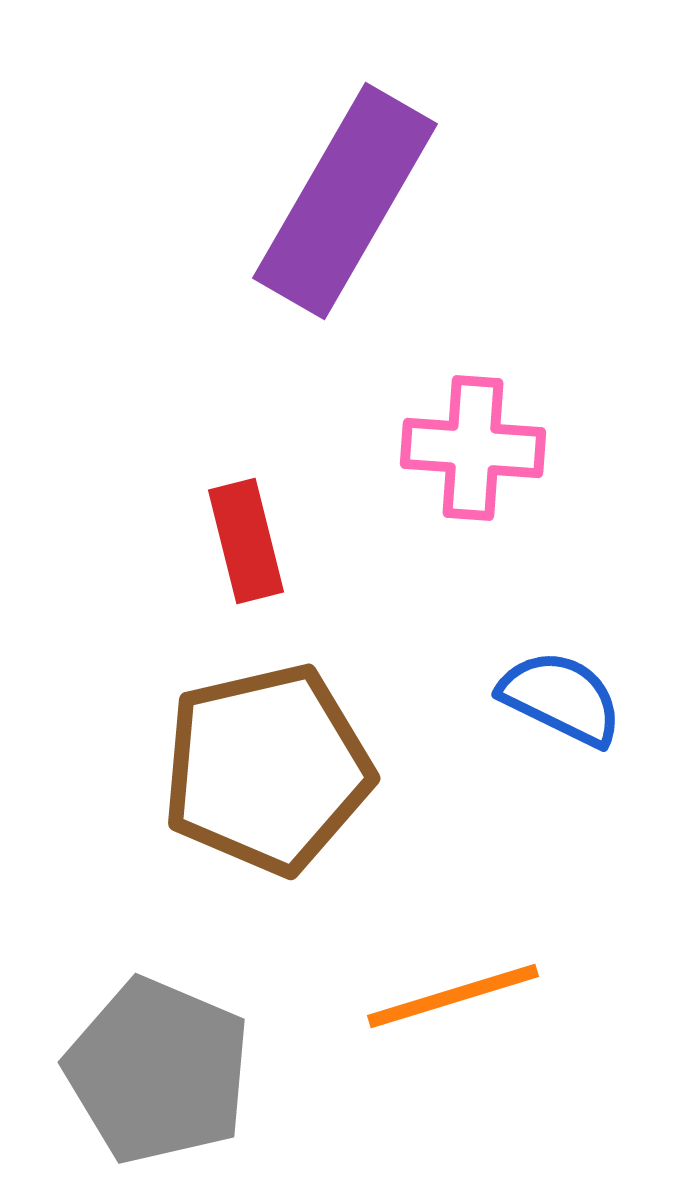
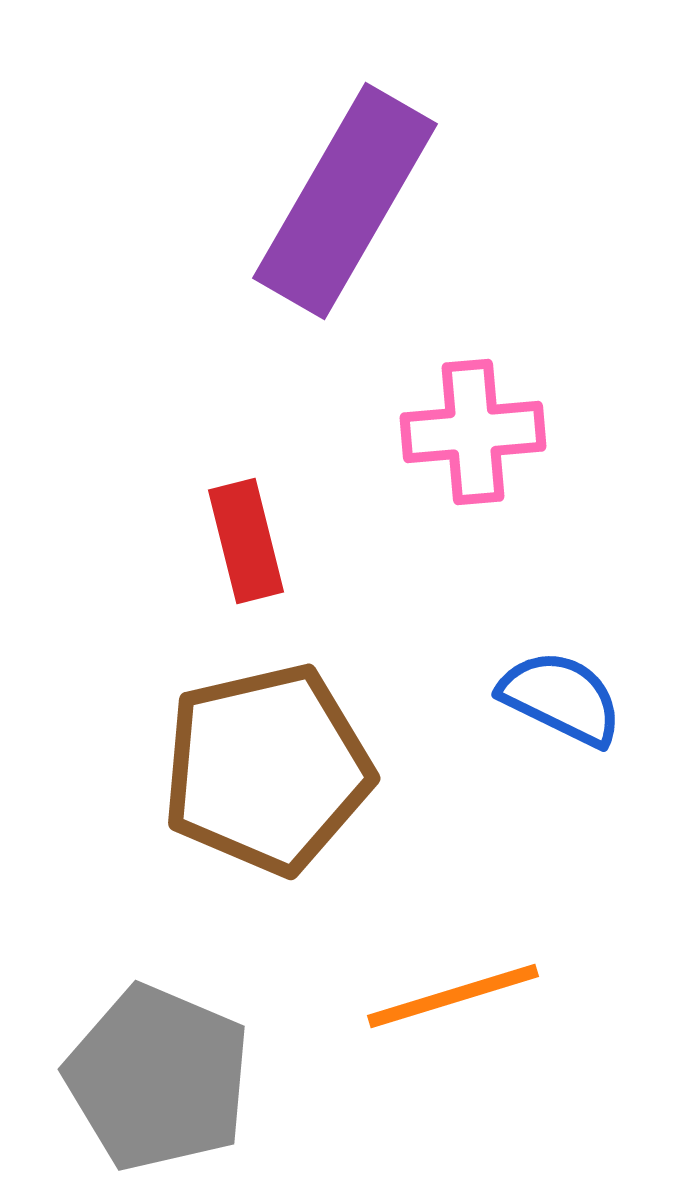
pink cross: moved 16 px up; rotated 9 degrees counterclockwise
gray pentagon: moved 7 px down
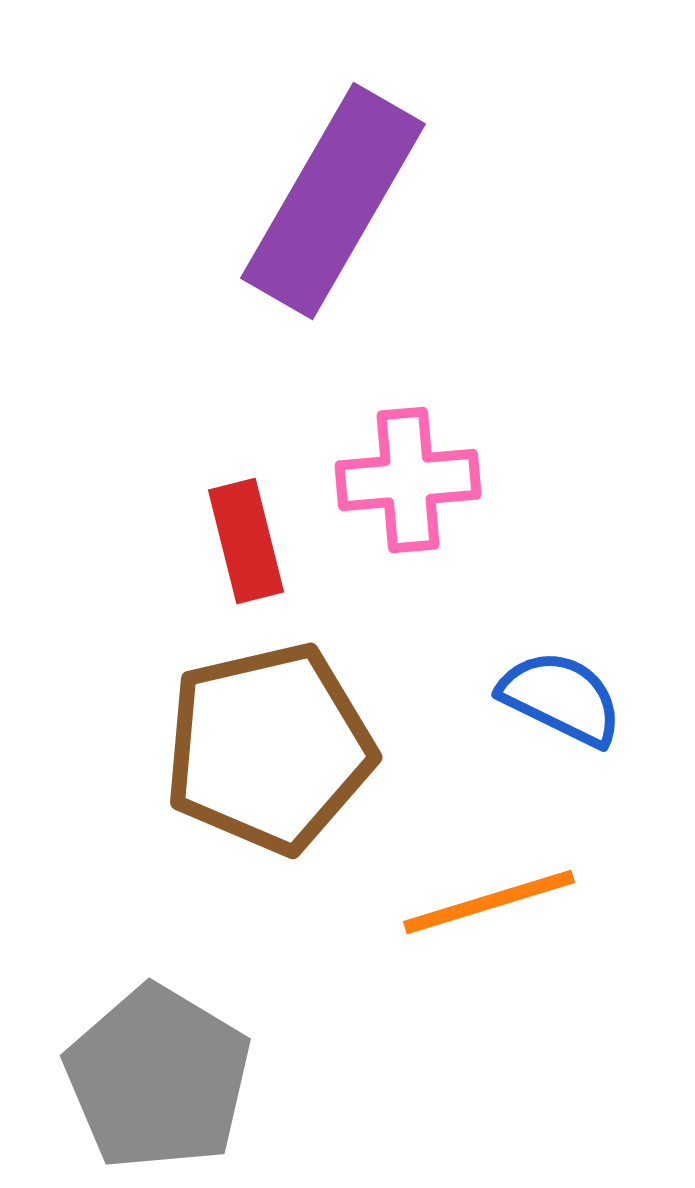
purple rectangle: moved 12 px left
pink cross: moved 65 px left, 48 px down
brown pentagon: moved 2 px right, 21 px up
orange line: moved 36 px right, 94 px up
gray pentagon: rotated 8 degrees clockwise
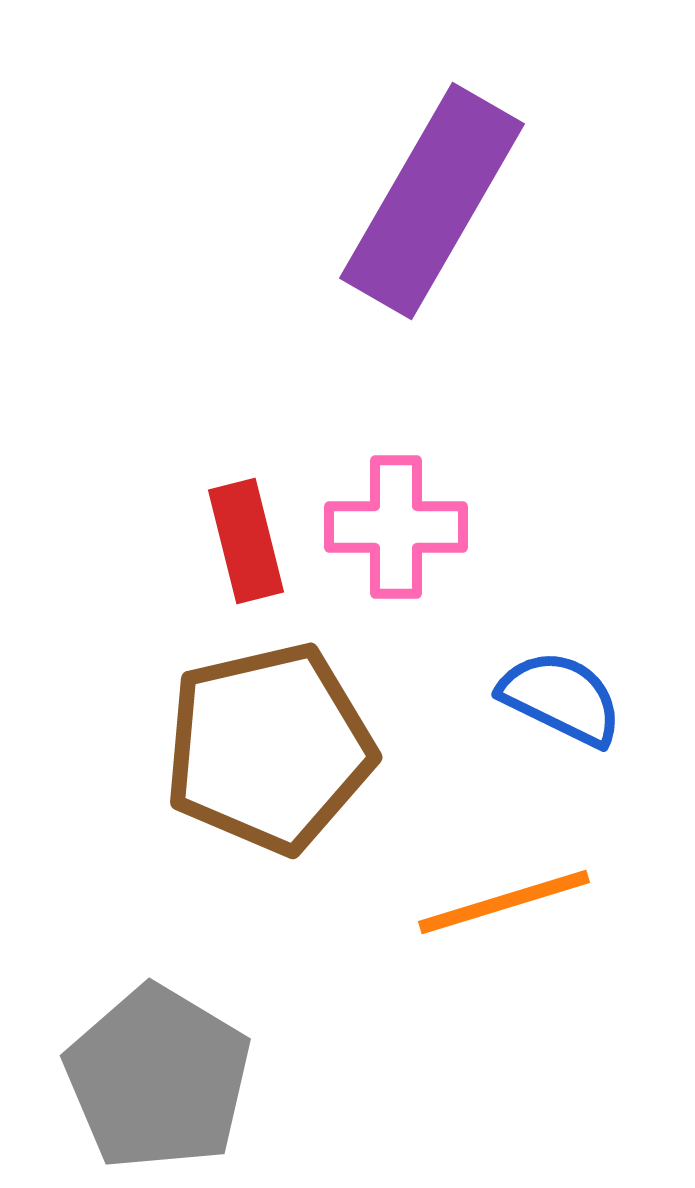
purple rectangle: moved 99 px right
pink cross: moved 12 px left, 47 px down; rotated 5 degrees clockwise
orange line: moved 15 px right
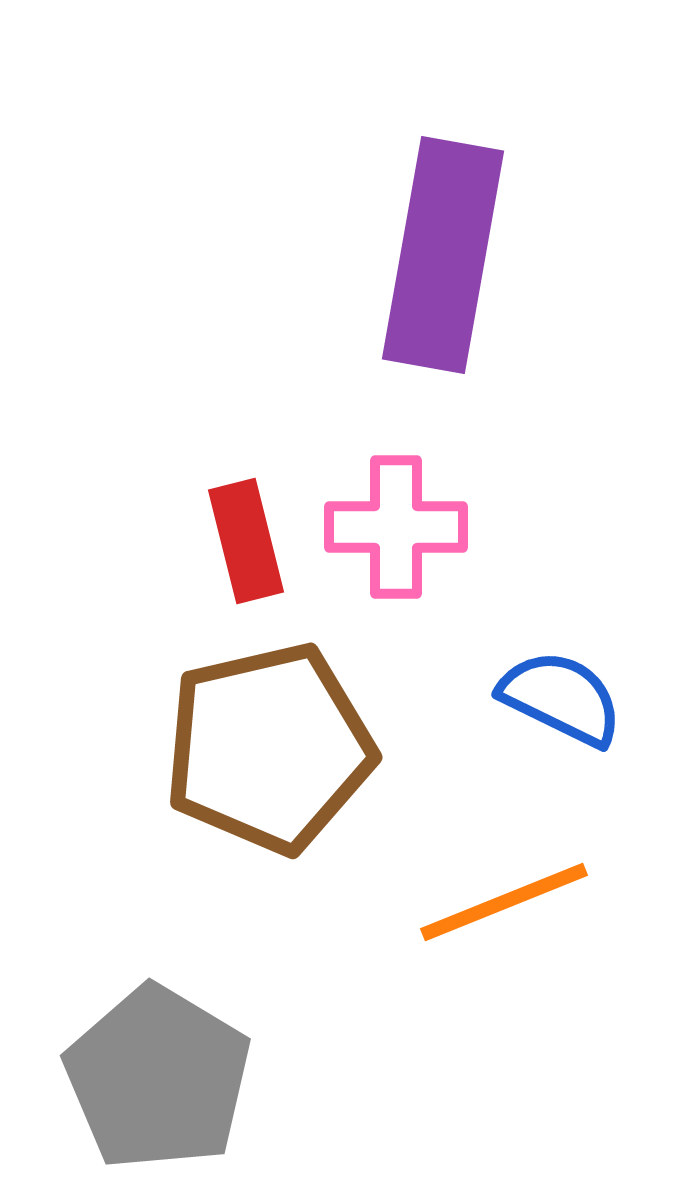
purple rectangle: moved 11 px right, 54 px down; rotated 20 degrees counterclockwise
orange line: rotated 5 degrees counterclockwise
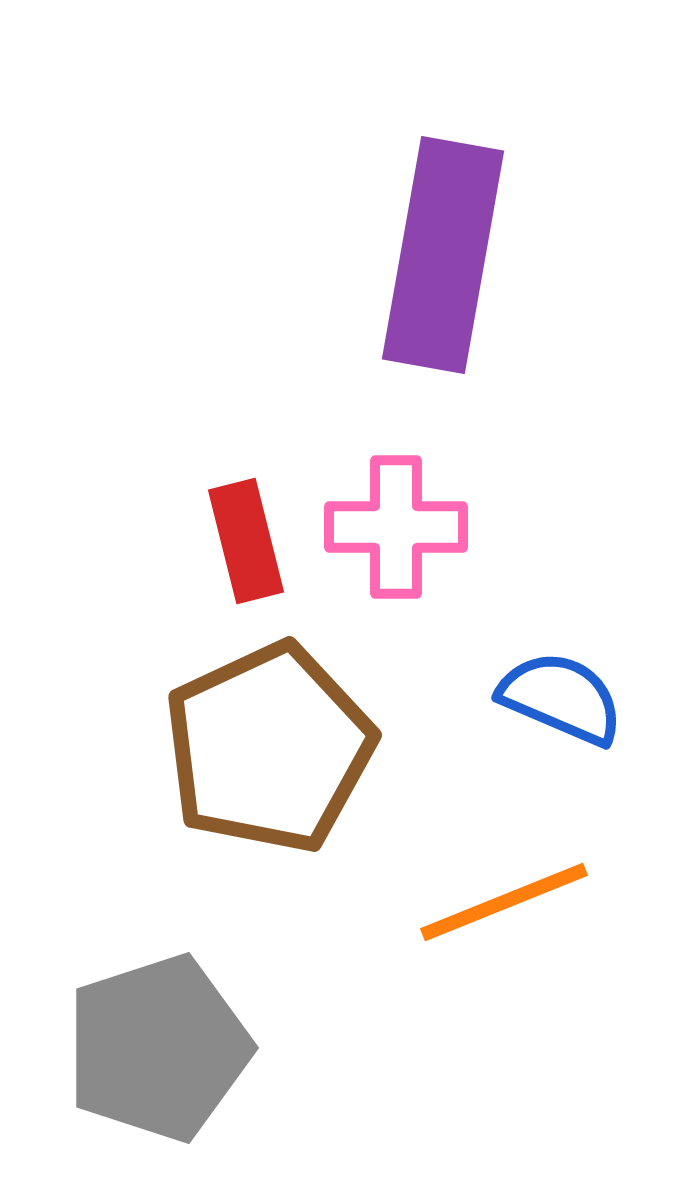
blue semicircle: rotated 3 degrees counterclockwise
brown pentagon: rotated 12 degrees counterclockwise
gray pentagon: moved 30 px up; rotated 23 degrees clockwise
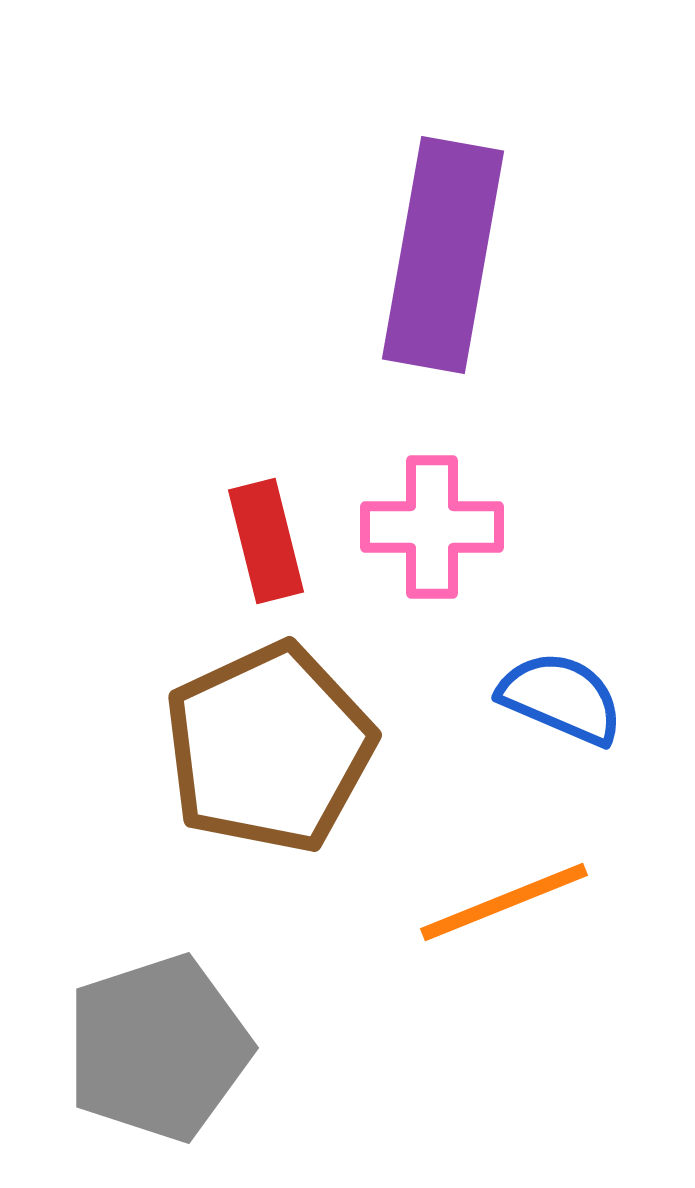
pink cross: moved 36 px right
red rectangle: moved 20 px right
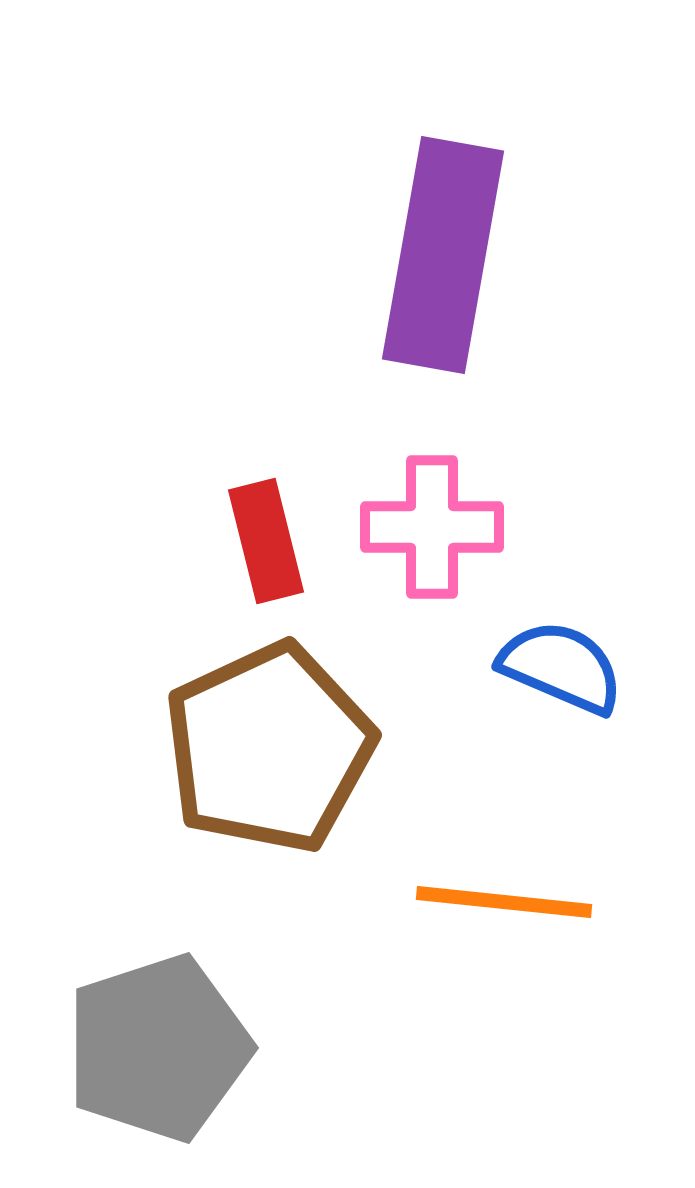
blue semicircle: moved 31 px up
orange line: rotated 28 degrees clockwise
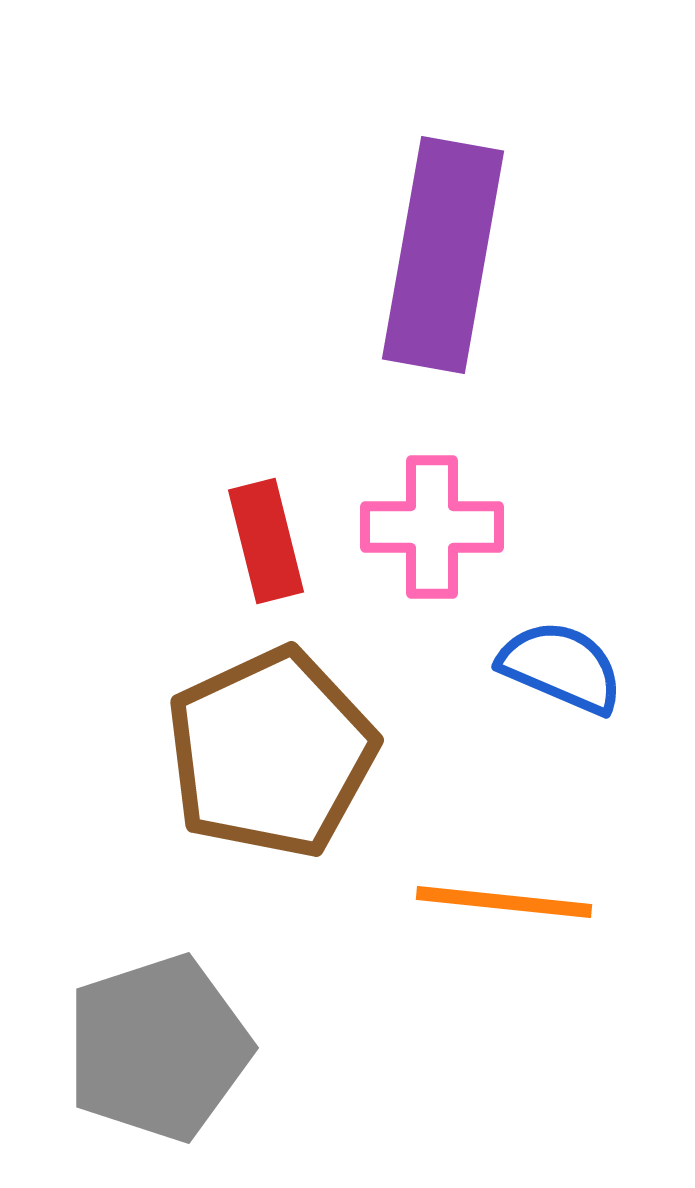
brown pentagon: moved 2 px right, 5 px down
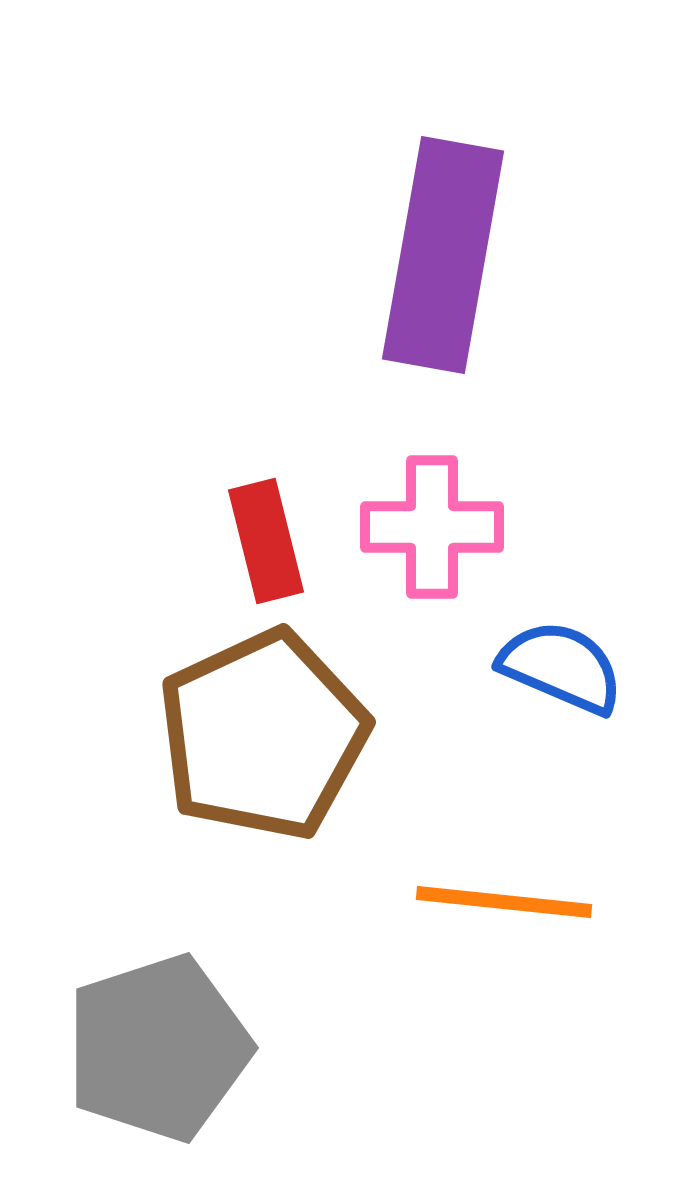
brown pentagon: moved 8 px left, 18 px up
